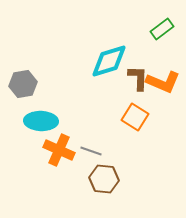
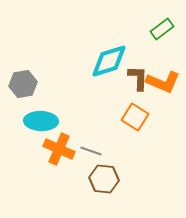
orange cross: moved 1 px up
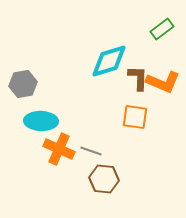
orange square: rotated 24 degrees counterclockwise
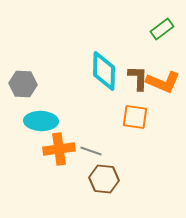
cyan diamond: moved 5 px left, 10 px down; rotated 72 degrees counterclockwise
gray hexagon: rotated 12 degrees clockwise
orange cross: rotated 32 degrees counterclockwise
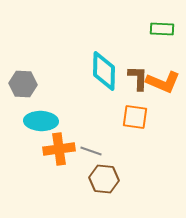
green rectangle: rotated 40 degrees clockwise
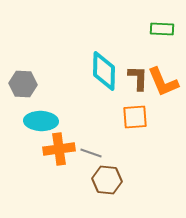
orange L-shape: rotated 44 degrees clockwise
orange square: rotated 12 degrees counterclockwise
gray line: moved 2 px down
brown hexagon: moved 3 px right, 1 px down
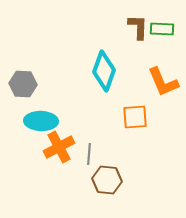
cyan diamond: rotated 18 degrees clockwise
brown L-shape: moved 51 px up
orange cross: moved 2 px up; rotated 20 degrees counterclockwise
gray line: moved 2 px left, 1 px down; rotated 75 degrees clockwise
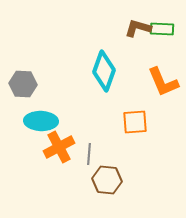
brown L-shape: moved 1 px down; rotated 76 degrees counterclockwise
orange square: moved 5 px down
